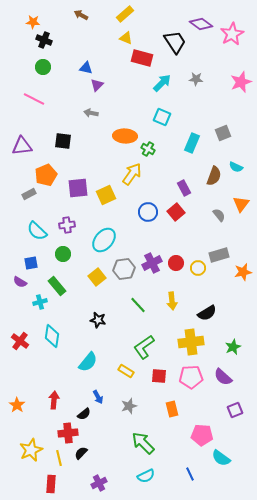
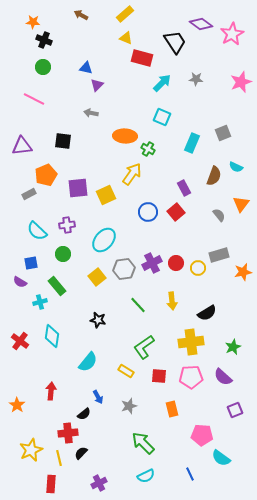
red arrow at (54, 400): moved 3 px left, 9 px up
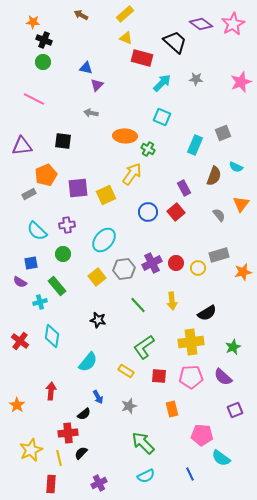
pink star at (232, 34): moved 1 px right, 10 px up
black trapezoid at (175, 42): rotated 15 degrees counterclockwise
green circle at (43, 67): moved 5 px up
cyan rectangle at (192, 143): moved 3 px right, 2 px down
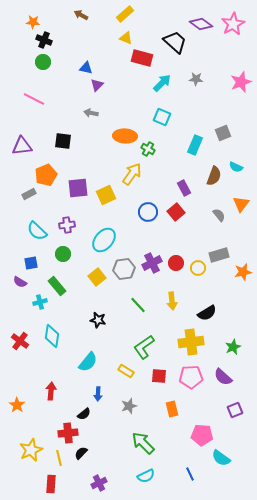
blue arrow at (98, 397): moved 3 px up; rotated 32 degrees clockwise
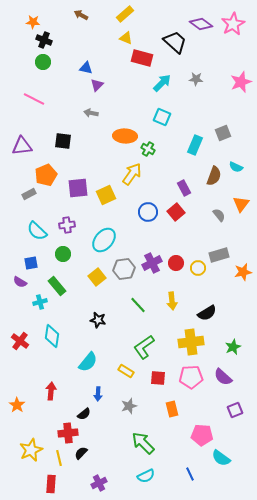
red square at (159, 376): moved 1 px left, 2 px down
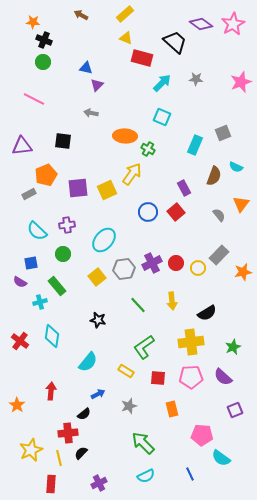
yellow square at (106, 195): moved 1 px right, 5 px up
gray rectangle at (219, 255): rotated 30 degrees counterclockwise
blue arrow at (98, 394): rotated 120 degrees counterclockwise
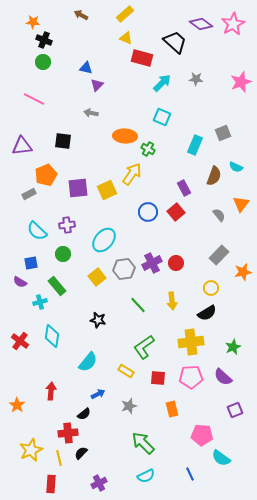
yellow circle at (198, 268): moved 13 px right, 20 px down
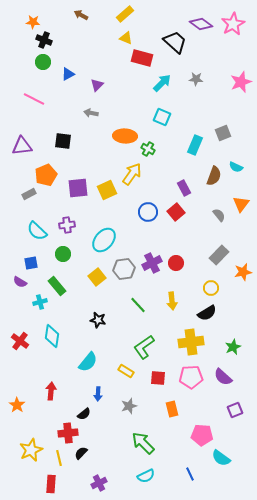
blue triangle at (86, 68): moved 18 px left, 6 px down; rotated 40 degrees counterclockwise
blue arrow at (98, 394): rotated 120 degrees clockwise
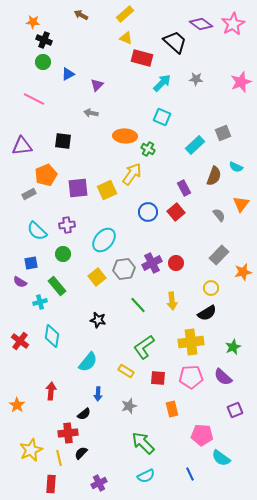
cyan rectangle at (195, 145): rotated 24 degrees clockwise
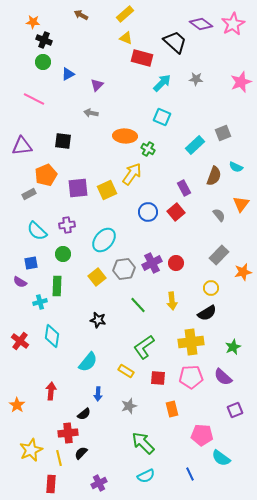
green rectangle at (57, 286): rotated 42 degrees clockwise
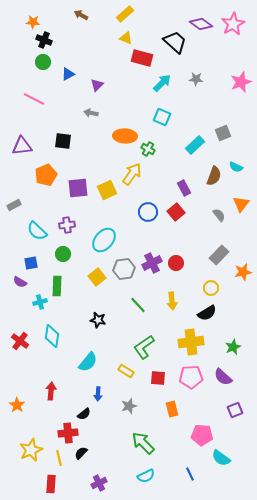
gray rectangle at (29, 194): moved 15 px left, 11 px down
